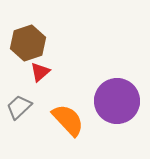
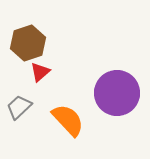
purple circle: moved 8 px up
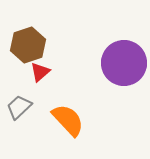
brown hexagon: moved 2 px down
purple circle: moved 7 px right, 30 px up
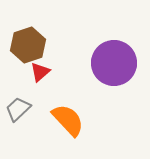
purple circle: moved 10 px left
gray trapezoid: moved 1 px left, 2 px down
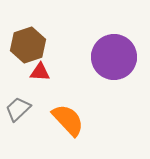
purple circle: moved 6 px up
red triangle: rotated 45 degrees clockwise
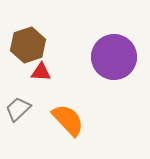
red triangle: moved 1 px right
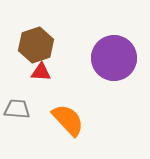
brown hexagon: moved 8 px right
purple circle: moved 1 px down
gray trapezoid: moved 1 px left; rotated 48 degrees clockwise
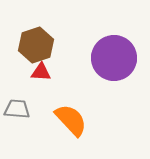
orange semicircle: moved 3 px right
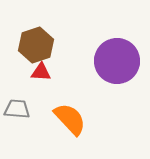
purple circle: moved 3 px right, 3 px down
orange semicircle: moved 1 px left, 1 px up
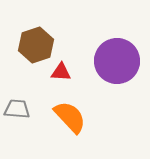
red triangle: moved 20 px right
orange semicircle: moved 2 px up
